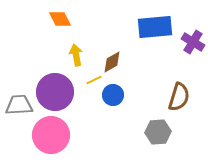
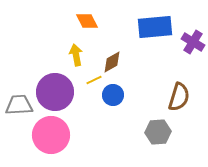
orange diamond: moved 27 px right, 2 px down
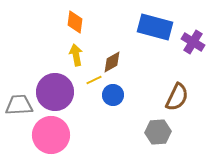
orange diamond: moved 12 px left, 1 px down; rotated 35 degrees clockwise
blue rectangle: rotated 20 degrees clockwise
brown semicircle: moved 2 px left; rotated 8 degrees clockwise
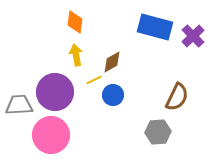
purple cross: moved 6 px up; rotated 15 degrees clockwise
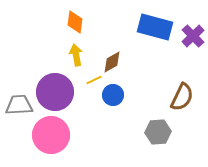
brown semicircle: moved 5 px right
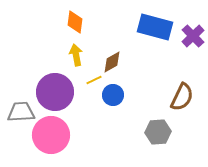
gray trapezoid: moved 2 px right, 7 px down
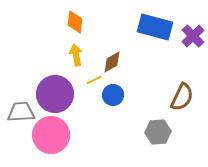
purple circle: moved 2 px down
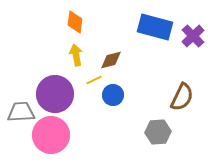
brown diamond: moved 1 px left, 2 px up; rotated 15 degrees clockwise
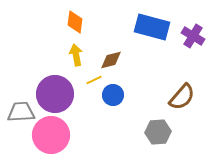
blue rectangle: moved 3 px left
purple cross: rotated 15 degrees counterclockwise
brown semicircle: rotated 16 degrees clockwise
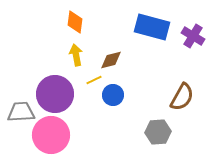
brown semicircle: rotated 12 degrees counterclockwise
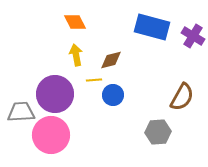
orange diamond: rotated 35 degrees counterclockwise
yellow line: rotated 21 degrees clockwise
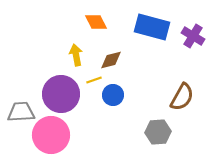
orange diamond: moved 21 px right
yellow line: rotated 14 degrees counterclockwise
purple circle: moved 6 px right
